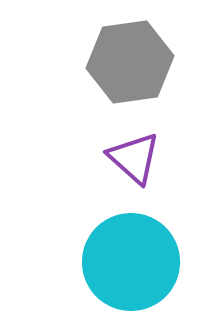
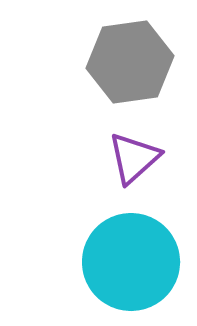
purple triangle: rotated 36 degrees clockwise
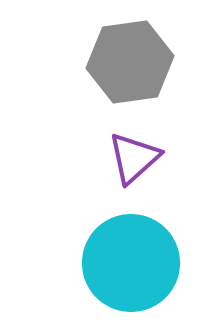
cyan circle: moved 1 px down
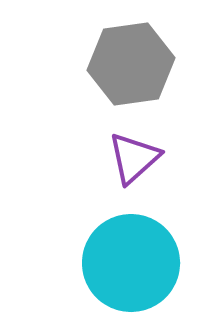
gray hexagon: moved 1 px right, 2 px down
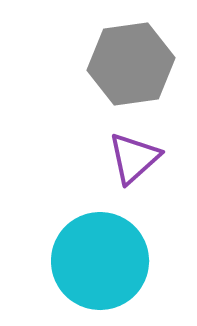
cyan circle: moved 31 px left, 2 px up
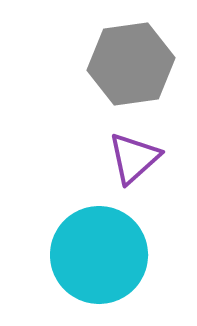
cyan circle: moved 1 px left, 6 px up
